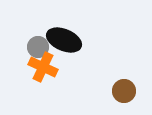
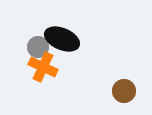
black ellipse: moved 2 px left, 1 px up
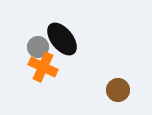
black ellipse: rotated 28 degrees clockwise
brown circle: moved 6 px left, 1 px up
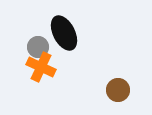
black ellipse: moved 2 px right, 6 px up; rotated 12 degrees clockwise
orange cross: moved 2 px left
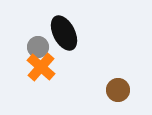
orange cross: rotated 16 degrees clockwise
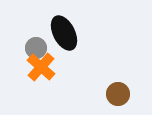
gray circle: moved 2 px left, 1 px down
brown circle: moved 4 px down
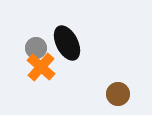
black ellipse: moved 3 px right, 10 px down
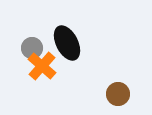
gray circle: moved 4 px left
orange cross: moved 1 px right, 1 px up
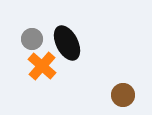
gray circle: moved 9 px up
brown circle: moved 5 px right, 1 px down
